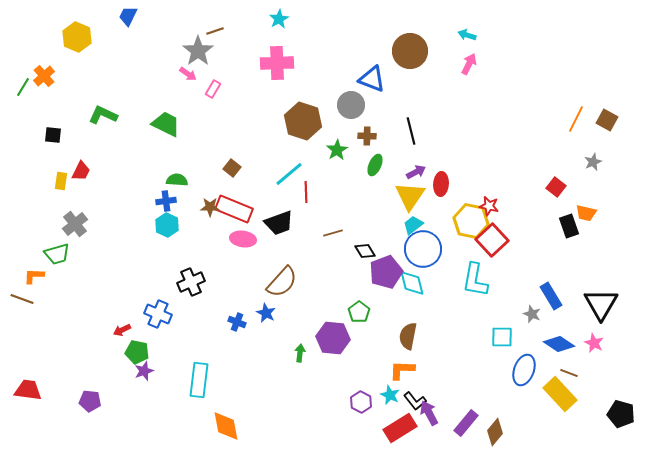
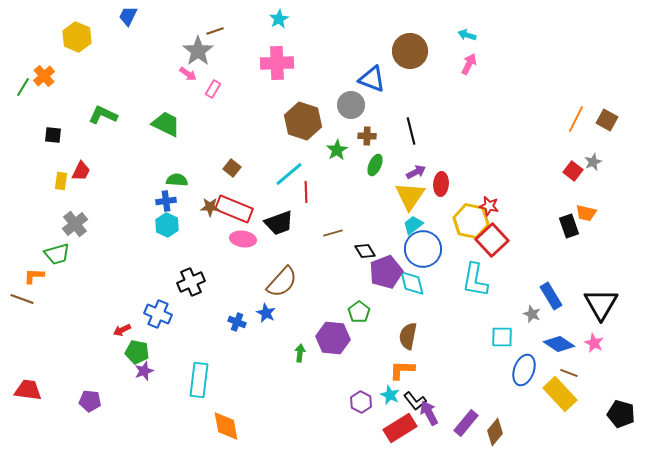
red square at (556, 187): moved 17 px right, 16 px up
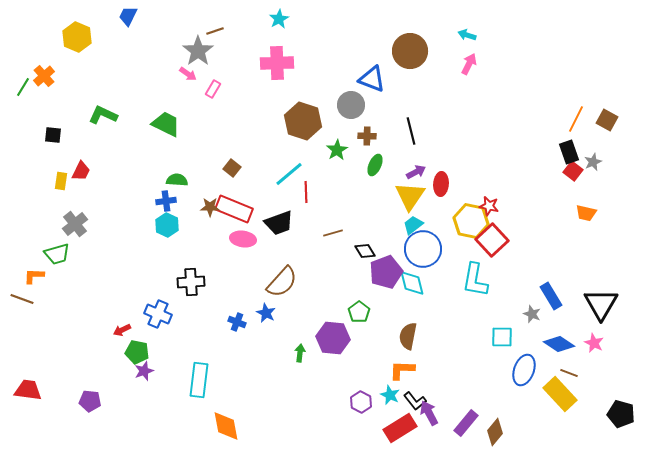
black rectangle at (569, 226): moved 74 px up
black cross at (191, 282): rotated 20 degrees clockwise
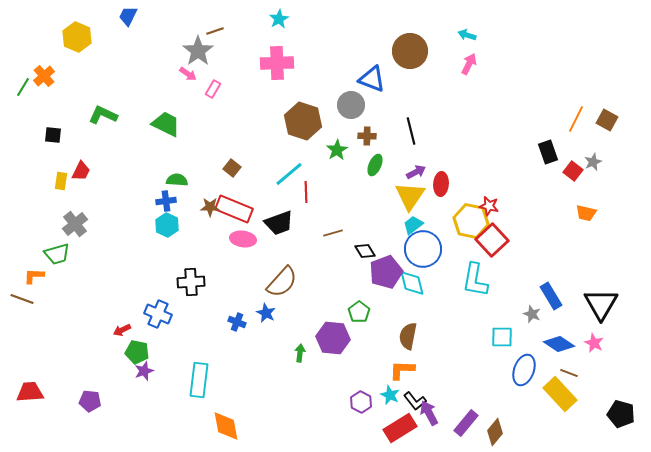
black rectangle at (569, 152): moved 21 px left
red trapezoid at (28, 390): moved 2 px right, 2 px down; rotated 12 degrees counterclockwise
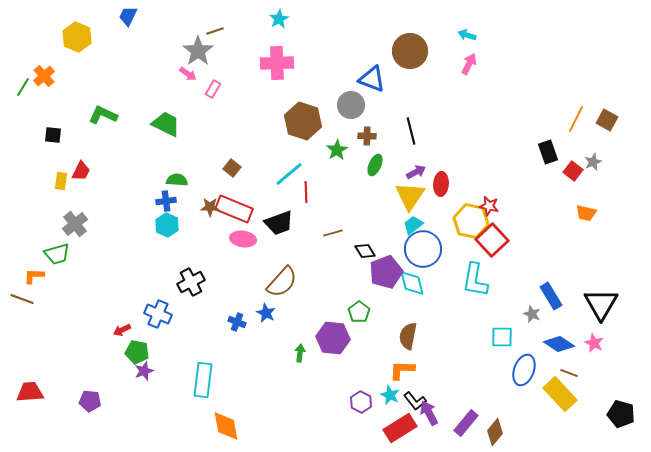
black cross at (191, 282): rotated 24 degrees counterclockwise
cyan rectangle at (199, 380): moved 4 px right
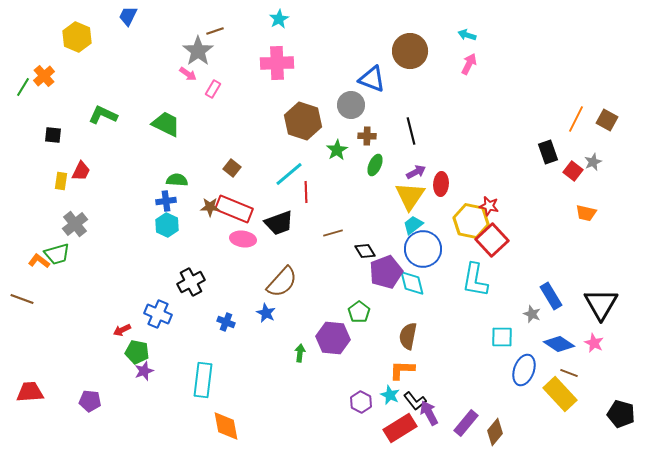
orange L-shape at (34, 276): moved 5 px right, 15 px up; rotated 35 degrees clockwise
blue cross at (237, 322): moved 11 px left
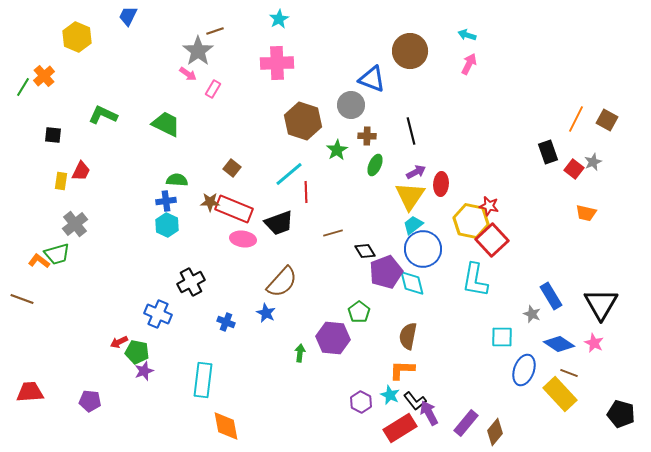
red square at (573, 171): moved 1 px right, 2 px up
brown star at (210, 207): moved 5 px up
red arrow at (122, 330): moved 3 px left, 12 px down
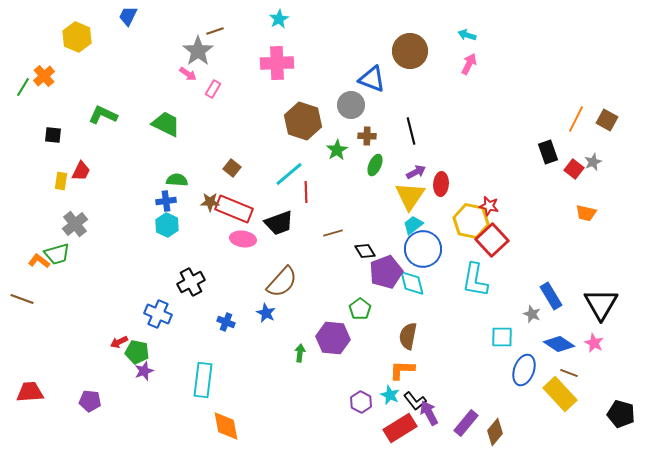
green pentagon at (359, 312): moved 1 px right, 3 px up
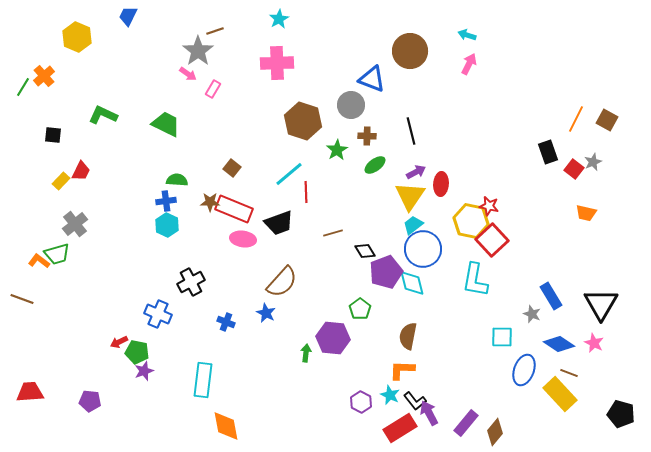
green ellipse at (375, 165): rotated 30 degrees clockwise
yellow rectangle at (61, 181): rotated 36 degrees clockwise
green arrow at (300, 353): moved 6 px right
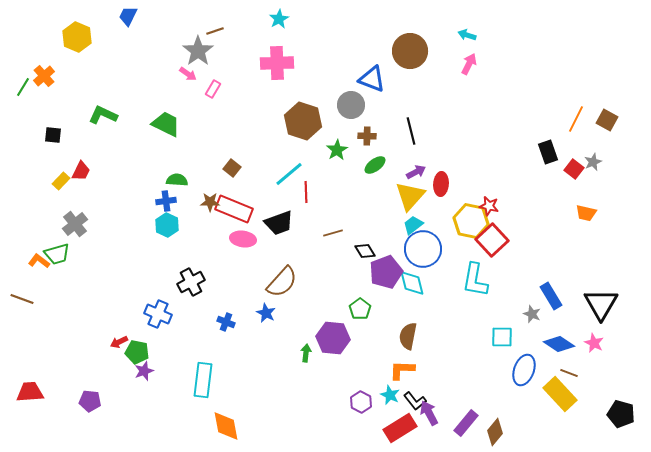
yellow triangle at (410, 196): rotated 8 degrees clockwise
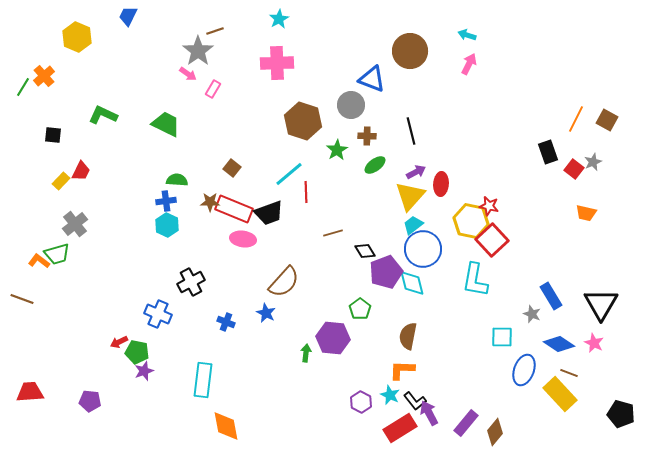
black trapezoid at (279, 223): moved 10 px left, 10 px up
brown semicircle at (282, 282): moved 2 px right
